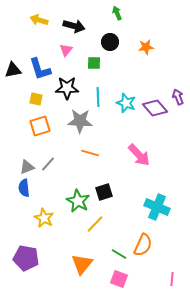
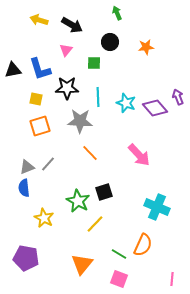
black arrow: moved 2 px left, 1 px up; rotated 15 degrees clockwise
orange line: rotated 30 degrees clockwise
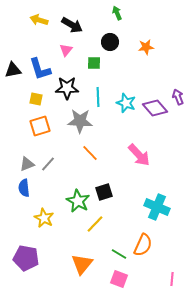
gray triangle: moved 3 px up
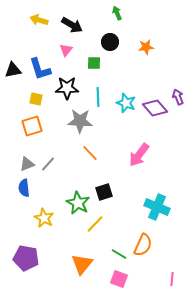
orange square: moved 8 px left
pink arrow: rotated 80 degrees clockwise
green star: moved 2 px down
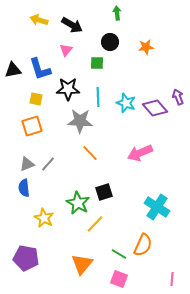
green arrow: rotated 16 degrees clockwise
green square: moved 3 px right
black star: moved 1 px right, 1 px down
pink arrow: moved 1 px right, 2 px up; rotated 30 degrees clockwise
cyan cross: rotated 10 degrees clockwise
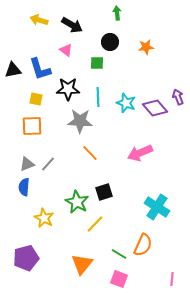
pink triangle: rotated 32 degrees counterclockwise
orange square: rotated 15 degrees clockwise
blue semicircle: moved 1 px up; rotated 12 degrees clockwise
green star: moved 1 px left, 1 px up
purple pentagon: rotated 25 degrees counterclockwise
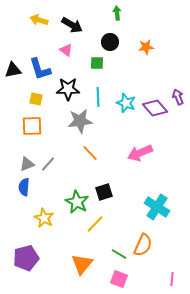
gray star: rotated 10 degrees counterclockwise
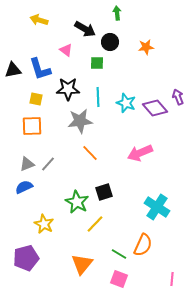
black arrow: moved 13 px right, 4 px down
blue semicircle: rotated 60 degrees clockwise
yellow star: moved 6 px down
